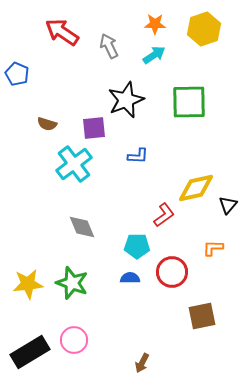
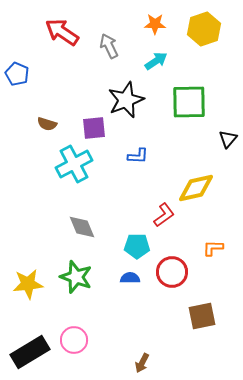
cyan arrow: moved 2 px right, 6 px down
cyan cross: rotated 9 degrees clockwise
black triangle: moved 66 px up
green star: moved 4 px right, 6 px up
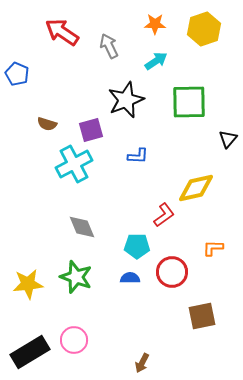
purple square: moved 3 px left, 2 px down; rotated 10 degrees counterclockwise
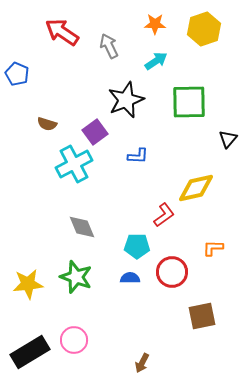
purple square: moved 4 px right, 2 px down; rotated 20 degrees counterclockwise
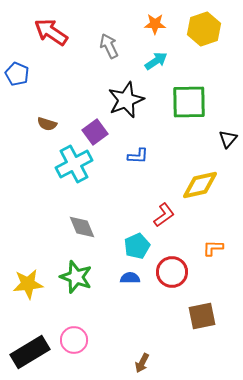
red arrow: moved 11 px left
yellow diamond: moved 4 px right, 3 px up
cyan pentagon: rotated 25 degrees counterclockwise
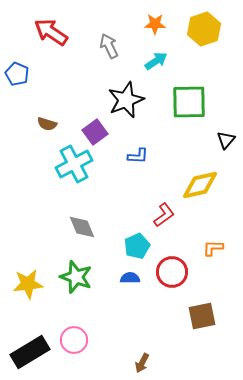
black triangle: moved 2 px left, 1 px down
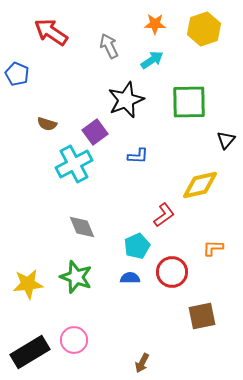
cyan arrow: moved 4 px left, 1 px up
